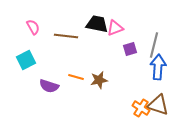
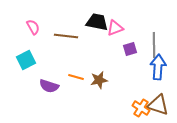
black trapezoid: moved 2 px up
gray line: rotated 15 degrees counterclockwise
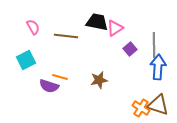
pink triangle: rotated 12 degrees counterclockwise
purple square: rotated 24 degrees counterclockwise
orange line: moved 16 px left
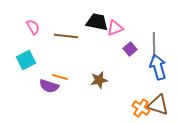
pink triangle: rotated 12 degrees clockwise
blue arrow: rotated 20 degrees counterclockwise
